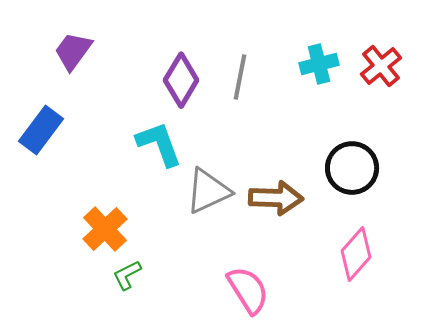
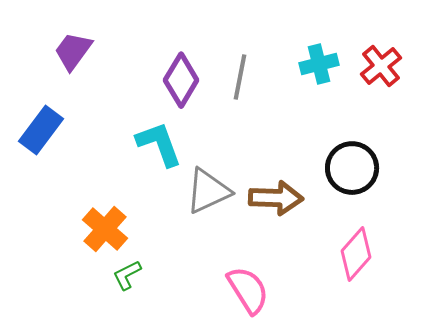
orange cross: rotated 6 degrees counterclockwise
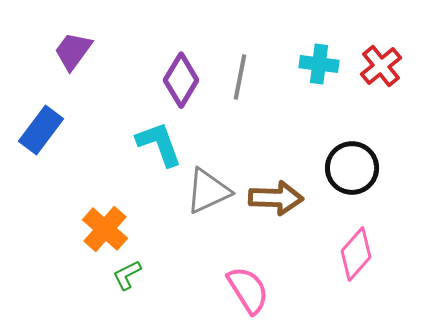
cyan cross: rotated 21 degrees clockwise
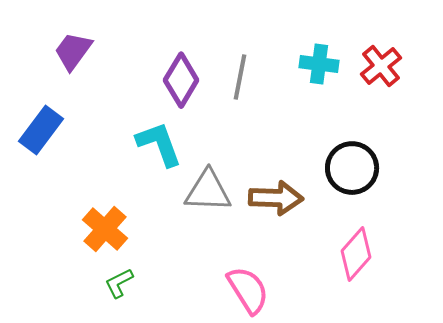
gray triangle: rotated 27 degrees clockwise
green L-shape: moved 8 px left, 8 px down
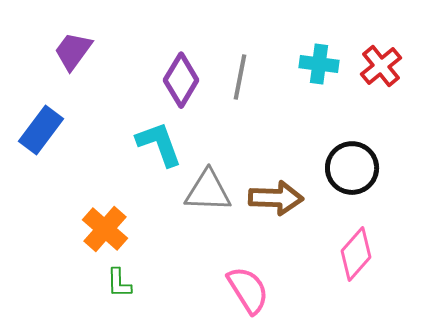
green L-shape: rotated 64 degrees counterclockwise
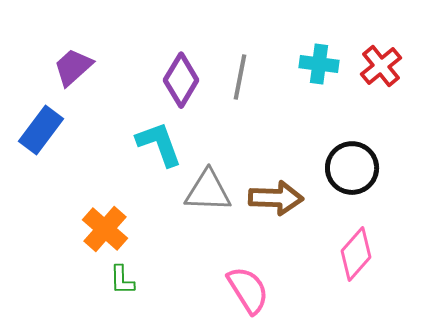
purple trapezoid: moved 16 px down; rotated 12 degrees clockwise
green L-shape: moved 3 px right, 3 px up
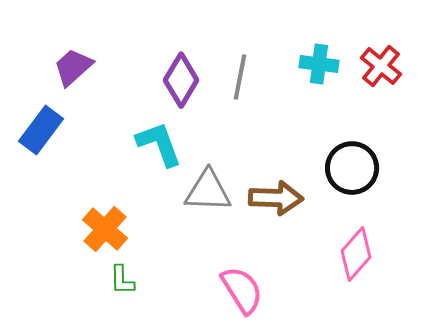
red cross: rotated 12 degrees counterclockwise
pink semicircle: moved 6 px left
